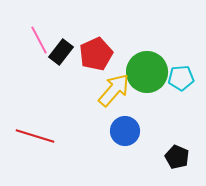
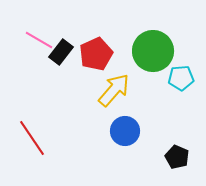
pink line: rotated 32 degrees counterclockwise
green circle: moved 6 px right, 21 px up
red line: moved 3 px left, 2 px down; rotated 39 degrees clockwise
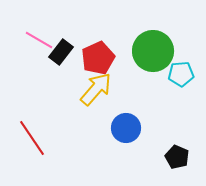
red pentagon: moved 2 px right, 4 px down
cyan pentagon: moved 4 px up
yellow arrow: moved 18 px left, 1 px up
blue circle: moved 1 px right, 3 px up
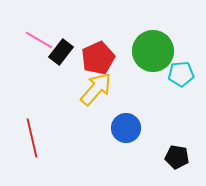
red line: rotated 21 degrees clockwise
black pentagon: rotated 15 degrees counterclockwise
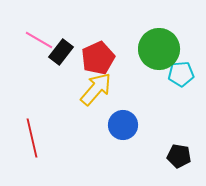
green circle: moved 6 px right, 2 px up
blue circle: moved 3 px left, 3 px up
black pentagon: moved 2 px right, 1 px up
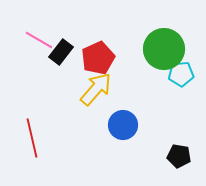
green circle: moved 5 px right
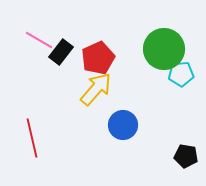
black pentagon: moved 7 px right
